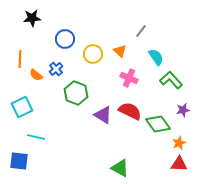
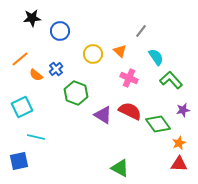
blue circle: moved 5 px left, 8 px up
orange line: rotated 48 degrees clockwise
blue square: rotated 18 degrees counterclockwise
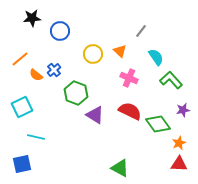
blue cross: moved 2 px left, 1 px down
purple triangle: moved 8 px left
blue square: moved 3 px right, 3 px down
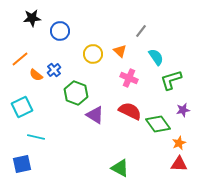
green L-shape: rotated 65 degrees counterclockwise
